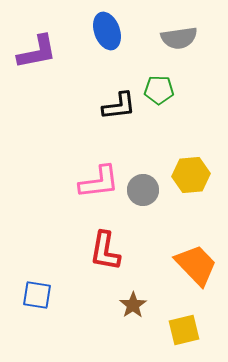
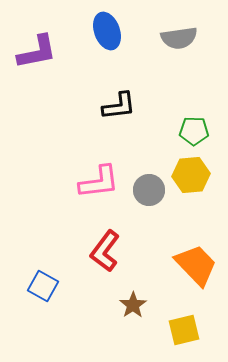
green pentagon: moved 35 px right, 41 px down
gray circle: moved 6 px right
red L-shape: rotated 27 degrees clockwise
blue square: moved 6 px right, 9 px up; rotated 20 degrees clockwise
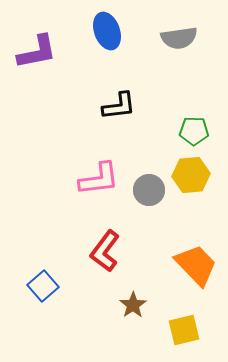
pink L-shape: moved 3 px up
blue square: rotated 20 degrees clockwise
